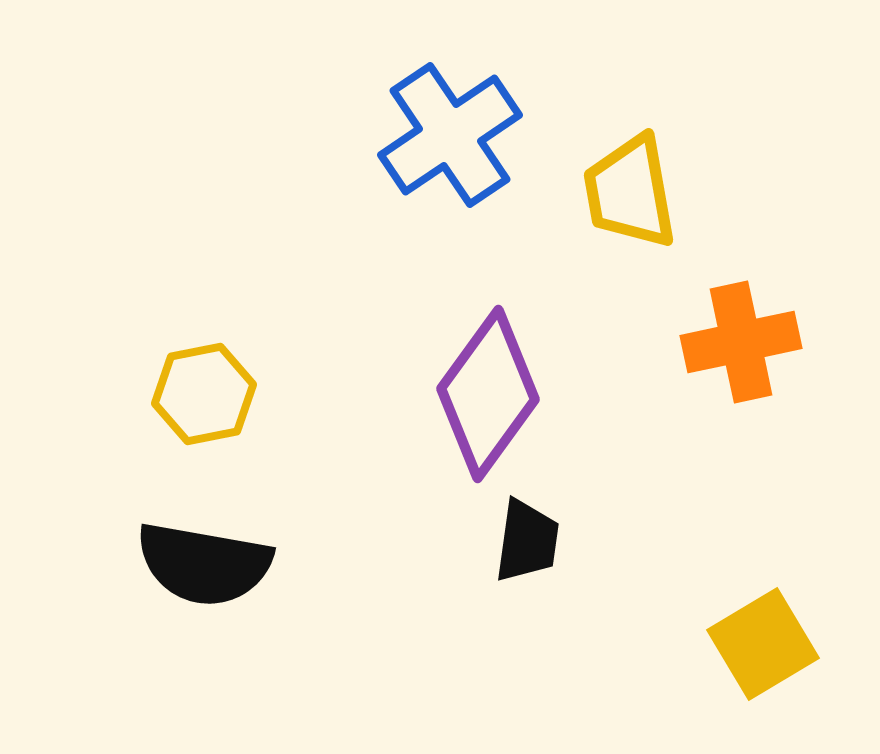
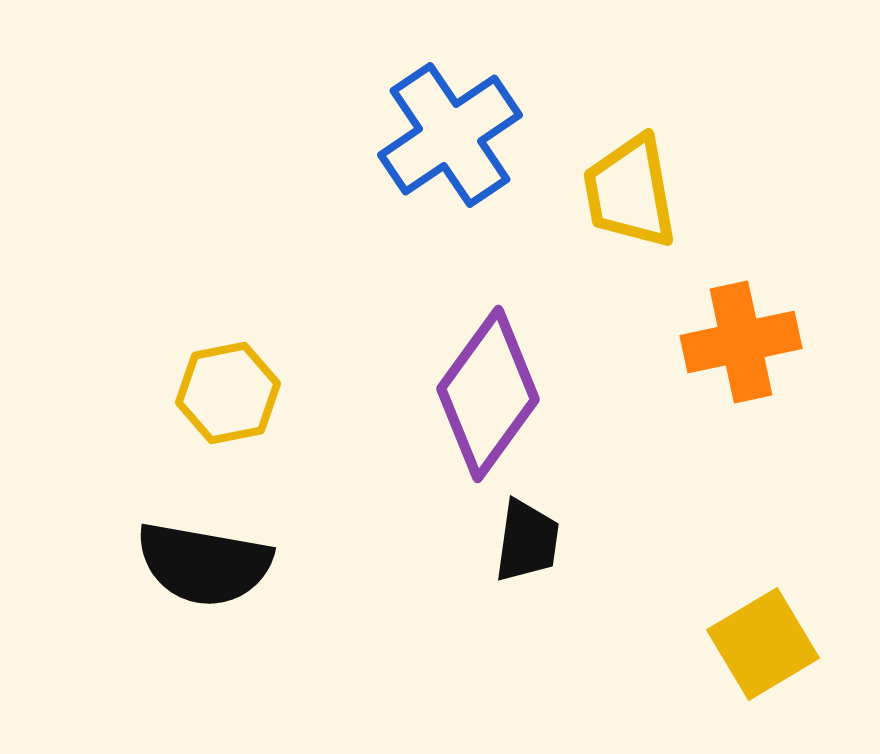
yellow hexagon: moved 24 px right, 1 px up
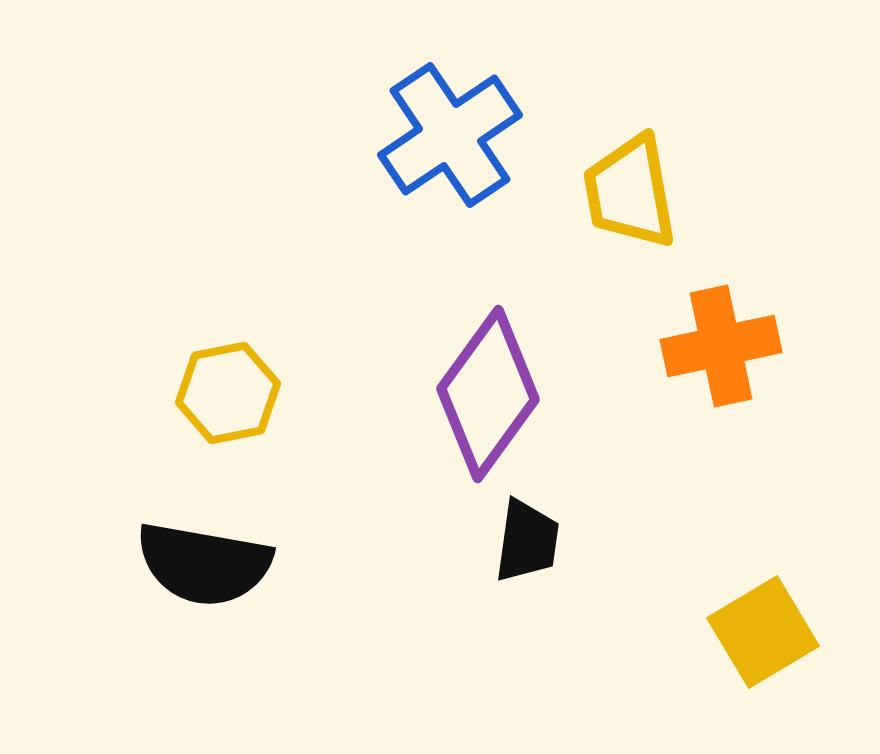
orange cross: moved 20 px left, 4 px down
yellow square: moved 12 px up
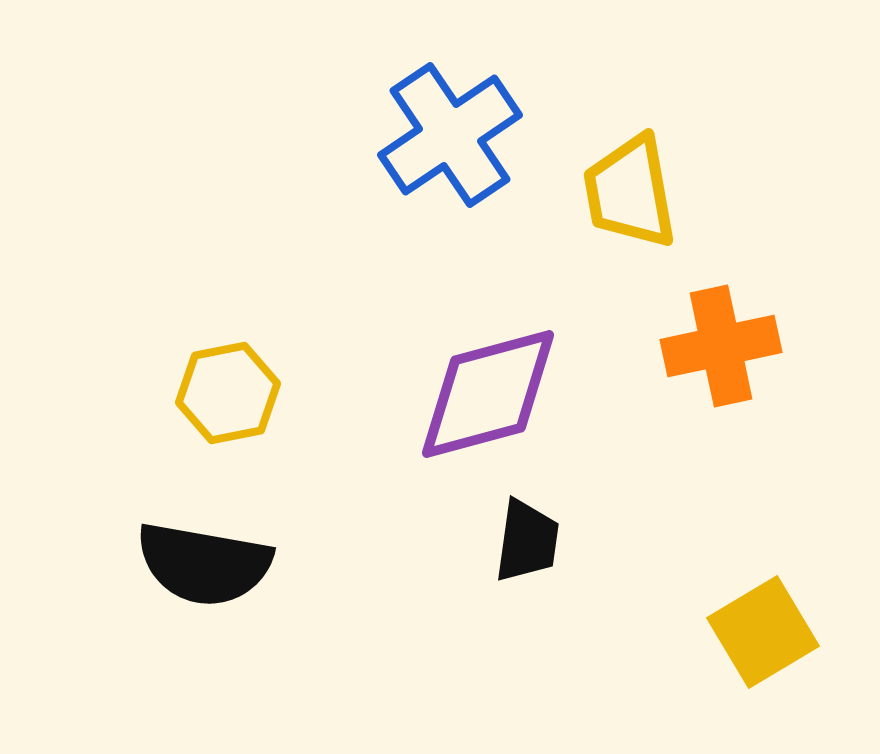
purple diamond: rotated 39 degrees clockwise
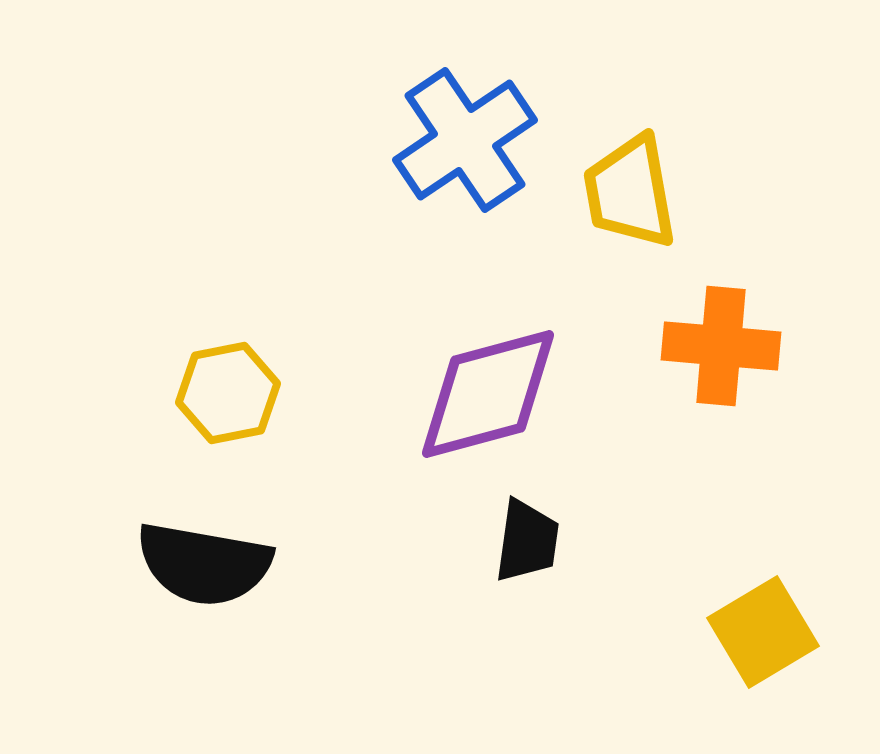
blue cross: moved 15 px right, 5 px down
orange cross: rotated 17 degrees clockwise
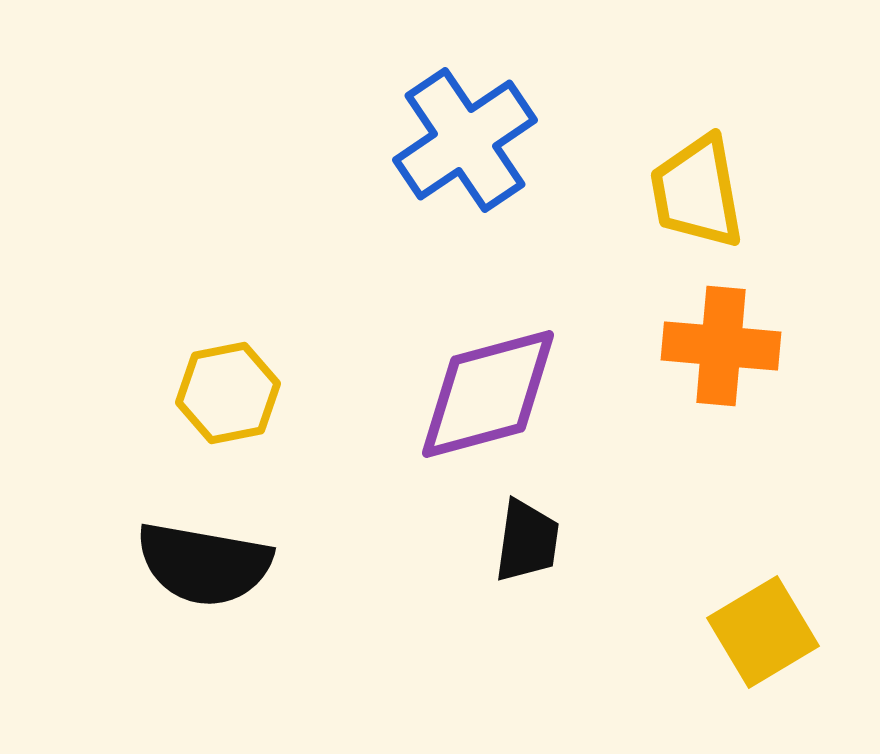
yellow trapezoid: moved 67 px right
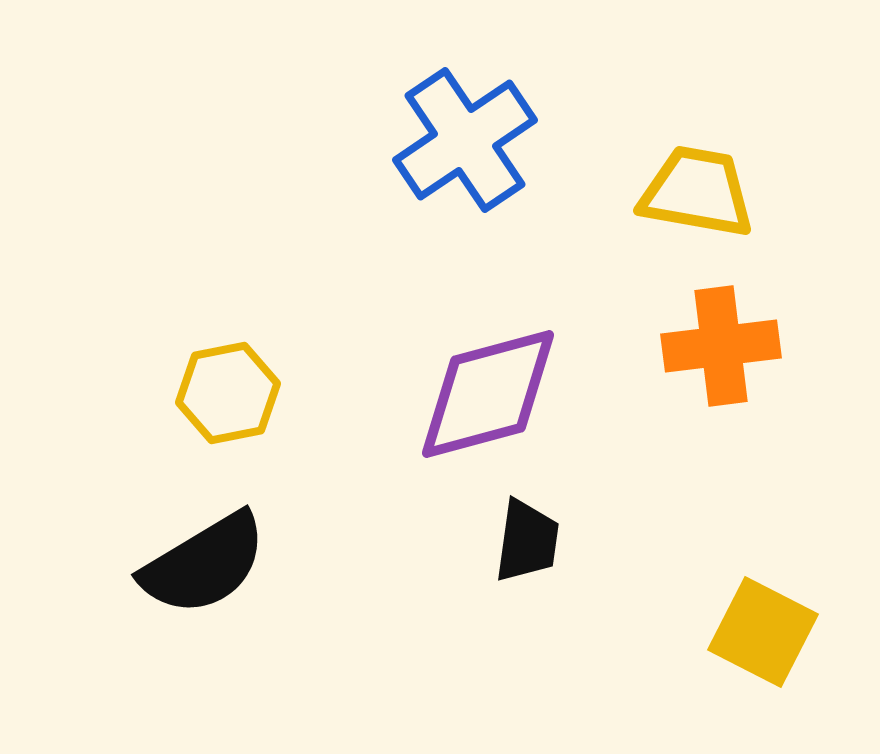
yellow trapezoid: rotated 110 degrees clockwise
orange cross: rotated 12 degrees counterclockwise
black semicircle: rotated 41 degrees counterclockwise
yellow square: rotated 32 degrees counterclockwise
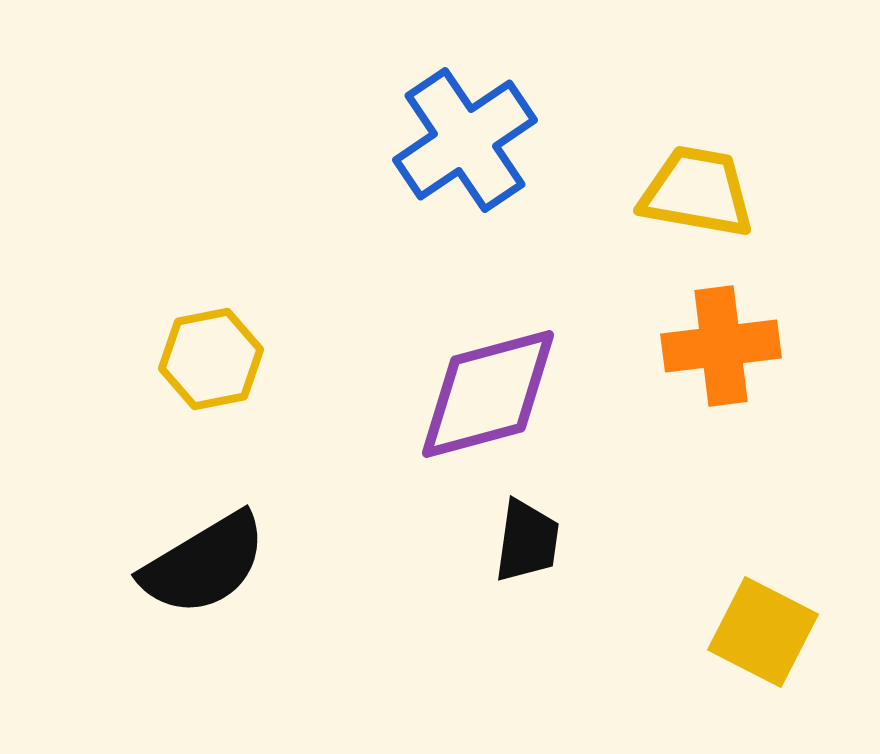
yellow hexagon: moved 17 px left, 34 px up
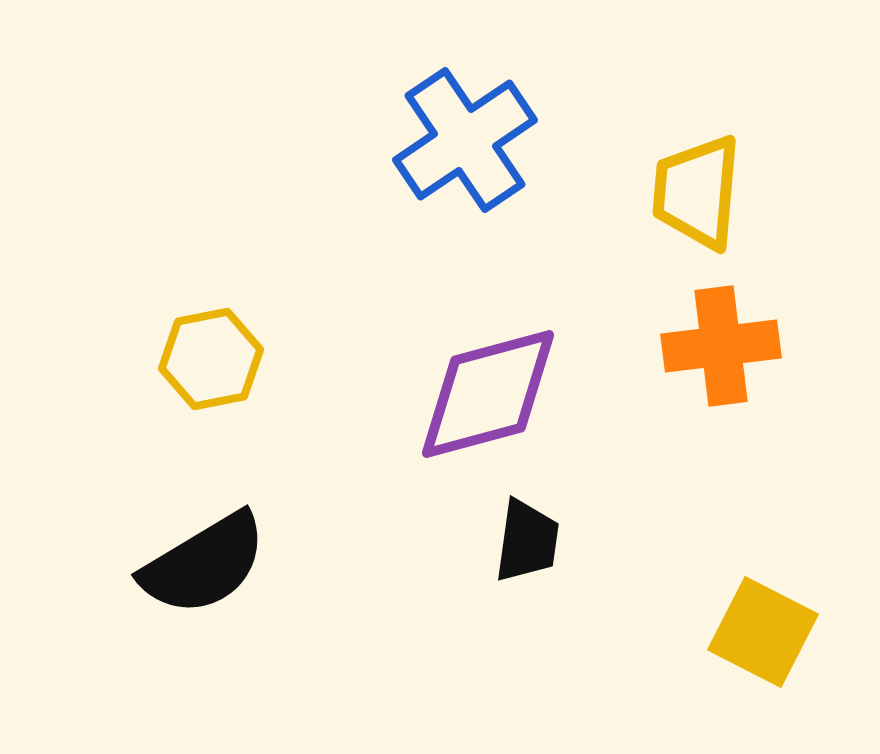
yellow trapezoid: rotated 95 degrees counterclockwise
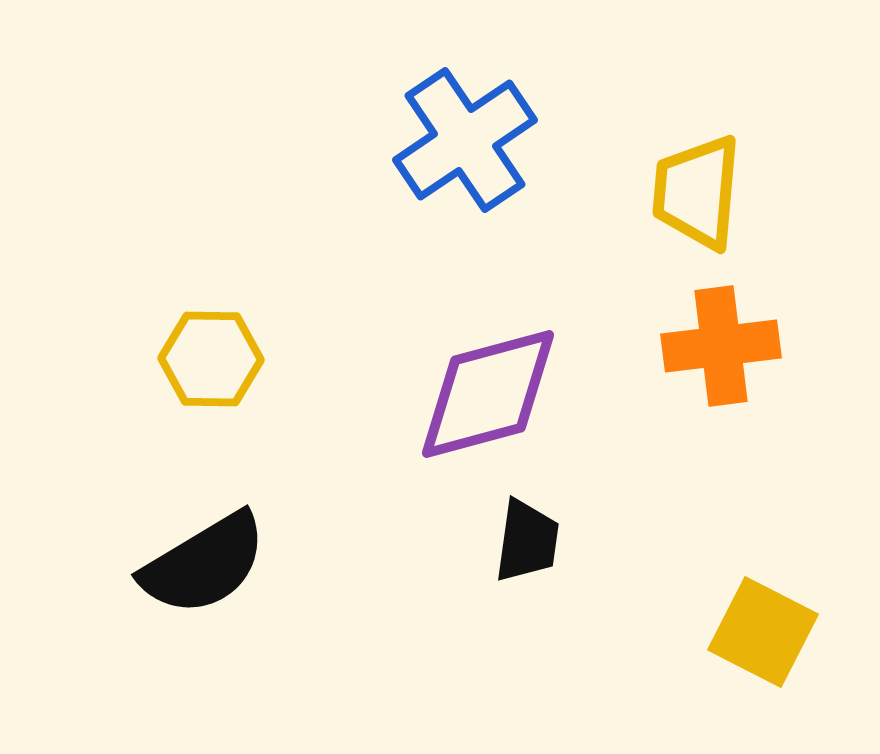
yellow hexagon: rotated 12 degrees clockwise
